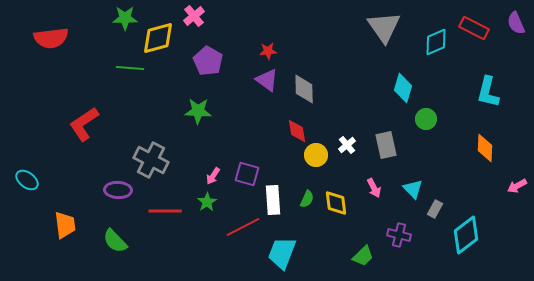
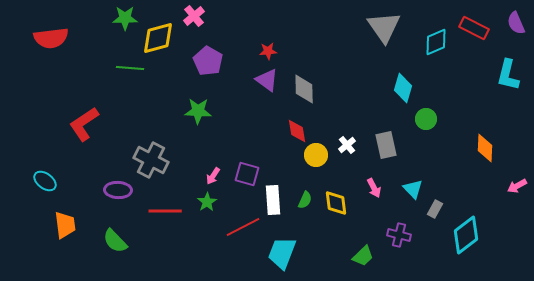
cyan L-shape at (488, 92): moved 20 px right, 17 px up
cyan ellipse at (27, 180): moved 18 px right, 1 px down
green semicircle at (307, 199): moved 2 px left, 1 px down
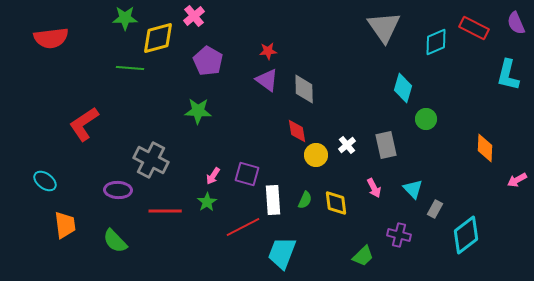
pink arrow at (517, 186): moved 6 px up
